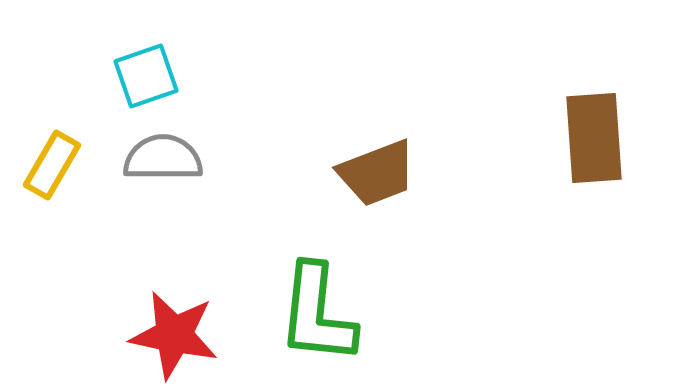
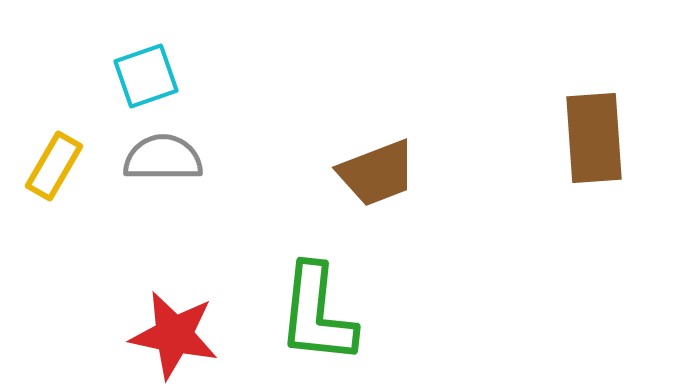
yellow rectangle: moved 2 px right, 1 px down
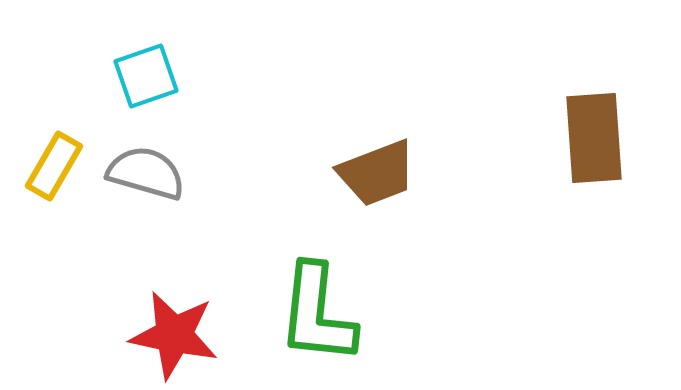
gray semicircle: moved 17 px left, 15 px down; rotated 16 degrees clockwise
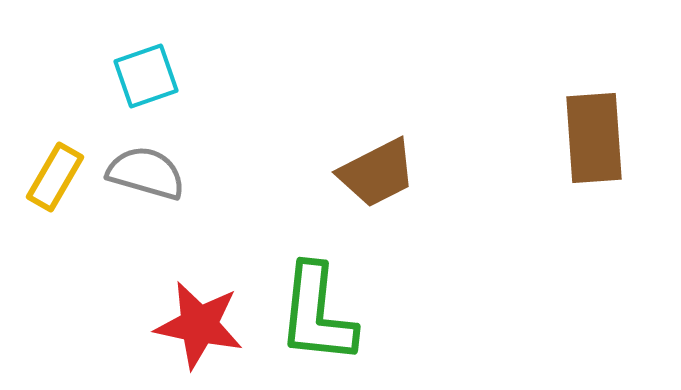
yellow rectangle: moved 1 px right, 11 px down
brown trapezoid: rotated 6 degrees counterclockwise
red star: moved 25 px right, 10 px up
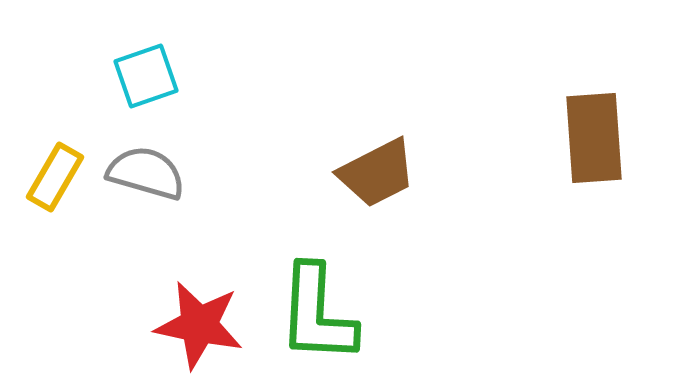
green L-shape: rotated 3 degrees counterclockwise
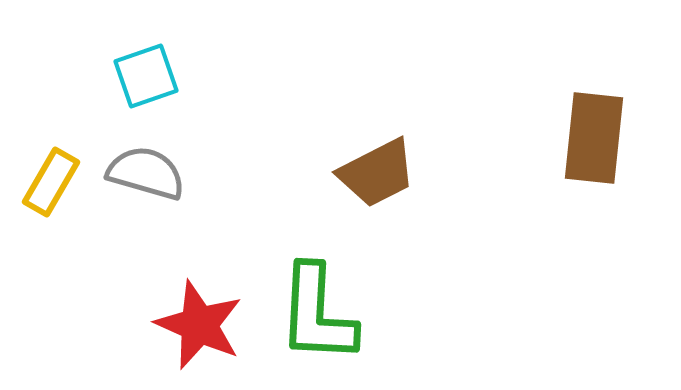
brown rectangle: rotated 10 degrees clockwise
yellow rectangle: moved 4 px left, 5 px down
red star: rotated 12 degrees clockwise
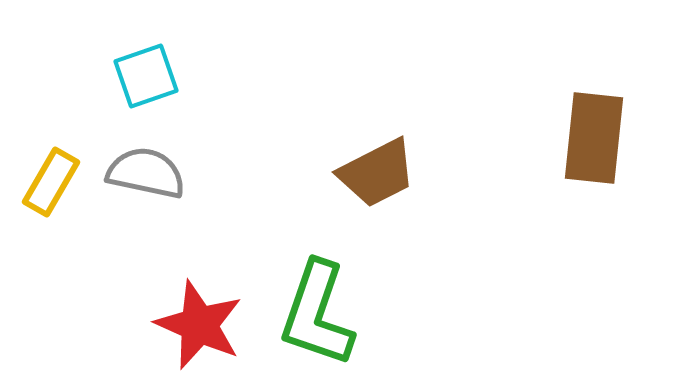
gray semicircle: rotated 4 degrees counterclockwise
green L-shape: rotated 16 degrees clockwise
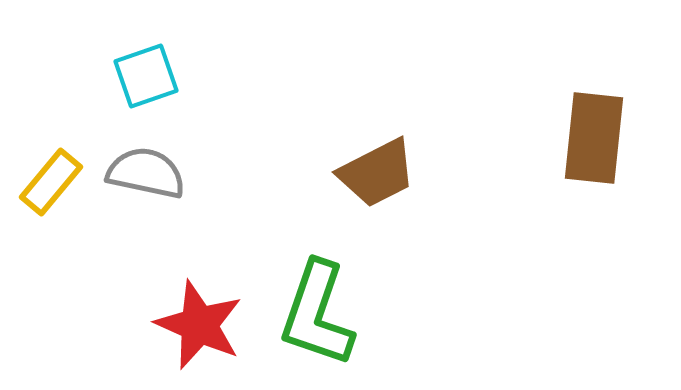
yellow rectangle: rotated 10 degrees clockwise
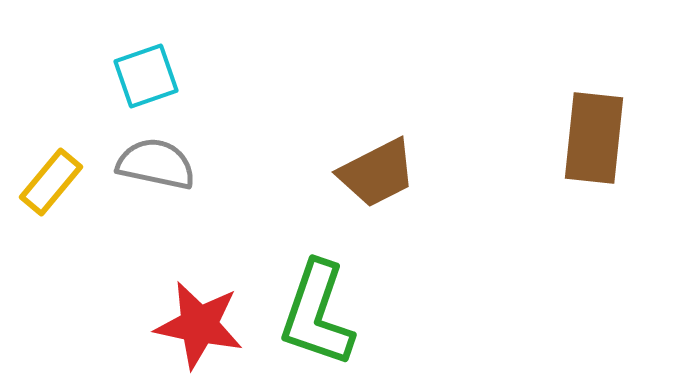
gray semicircle: moved 10 px right, 9 px up
red star: rotated 12 degrees counterclockwise
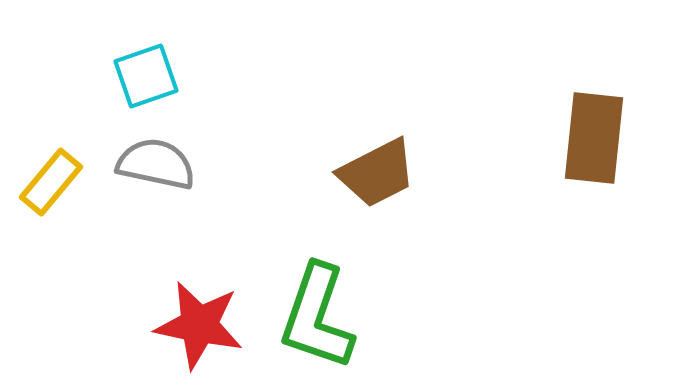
green L-shape: moved 3 px down
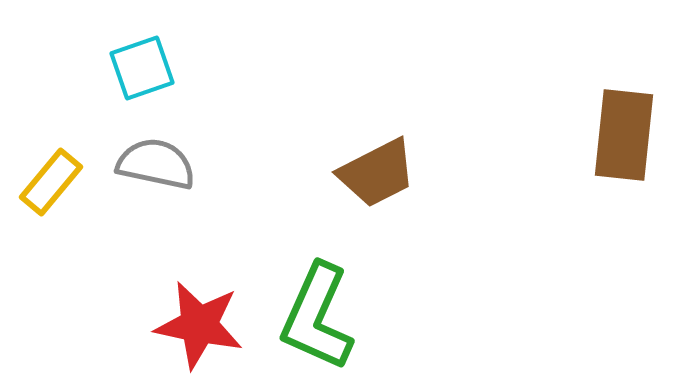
cyan square: moved 4 px left, 8 px up
brown rectangle: moved 30 px right, 3 px up
green L-shape: rotated 5 degrees clockwise
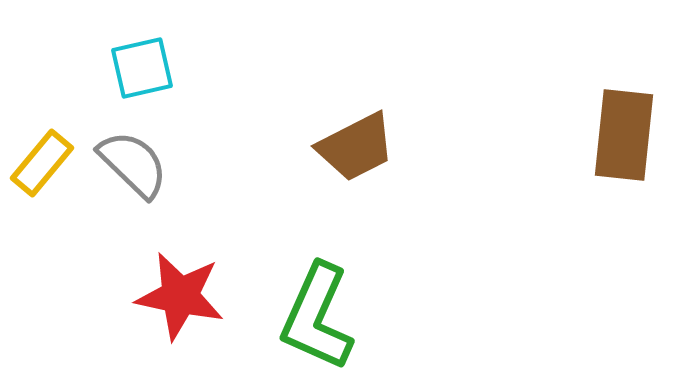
cyan square: rotated 6 degrees clockwise
gray semicircle: moved 23 px left; rotated 32 degrees clockwise
brown trapezoid: moved 21 px left, 26 px up
yellow rectangle: moved 9 px left, 19 px up
red star: moved 19 px left, 29 px up
